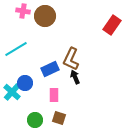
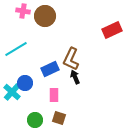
red rectangle: moved 5 px down; rotated 30 degrees clockwise
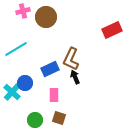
pink cross: rotated 24 degrees counterclockwise
brown circle: moved 1 px right, 1 px down
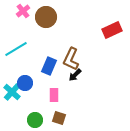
pink cross: rotated 24 degrees counterclockwise
blue rectangle: moved 1 px left, 3 px up; rotated 42 degrees counterclockwise
black arrow: moved 2 px up; rotated 112 degrees counterclockwise
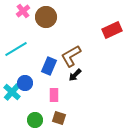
brown L-shape: moved 3 px up; rotated 35 degrees clockwise
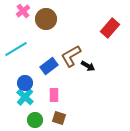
brown circle: moved 2 px down
red rectangle: moved 2 px left, 2 px up; rotated 24 degrees counterclockwise
blue rectangle: rotated 30 degrees clockwise
black arrow: moved 13 px right, 9 px up; rotated 104 degrees counterclockwise
cyan cross: moved 13 px right, 5 px down
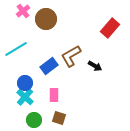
black arrow: moved 7 px right
green circle: moved 1 px left
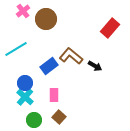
brown L-shape: rotated 70 degrees clockwise
brown square: moved 1 px up; rotated 24 degrees clockwise
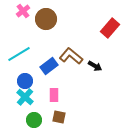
cyan line: moved 3 px right, 5 px down
blue circle: moved 2 px up
brown square: rotated 32 degrees counterclockwise
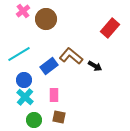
blue circle: moved 1 px left, 1 px up
